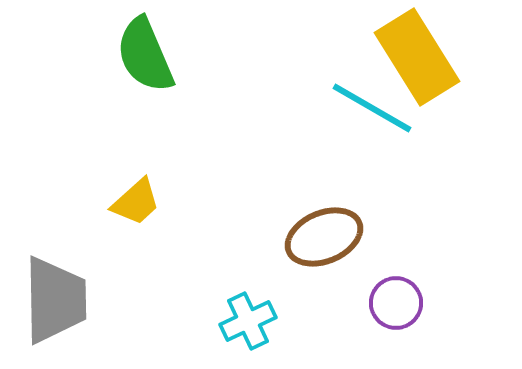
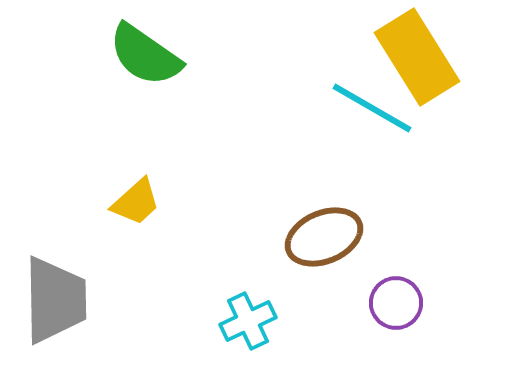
green semicircle: rotated 32 degrees counterclockwise
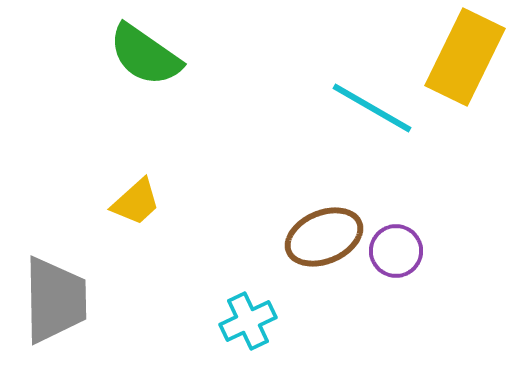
yellow rectangle: moved 48 px right; rotated 58 degrees clockwise
purple circle: moved 52 px up
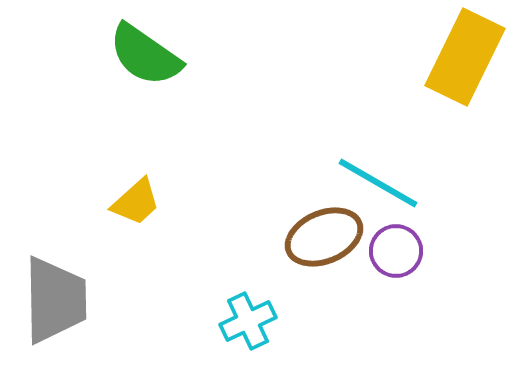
cyan line: moved 6 px right, 75 px down
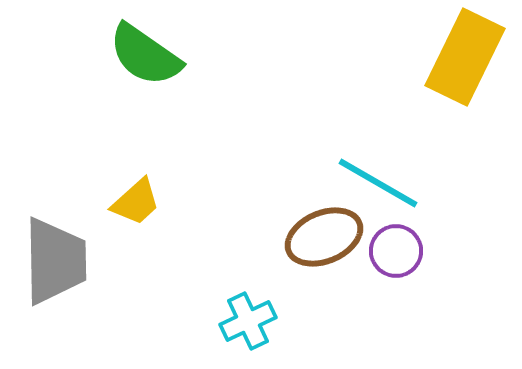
gray trapezoid: moved 39 px up
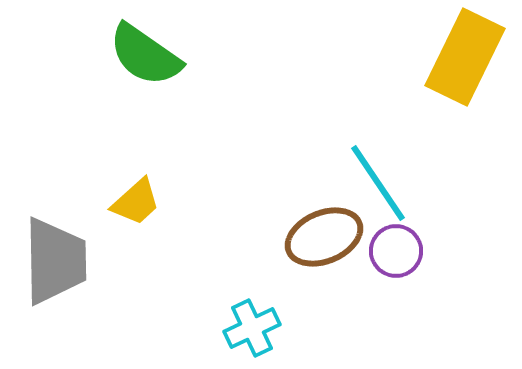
cyan line: rotated 26 degrees clockwise
cyan cross: moved 4 px right, 7 px down
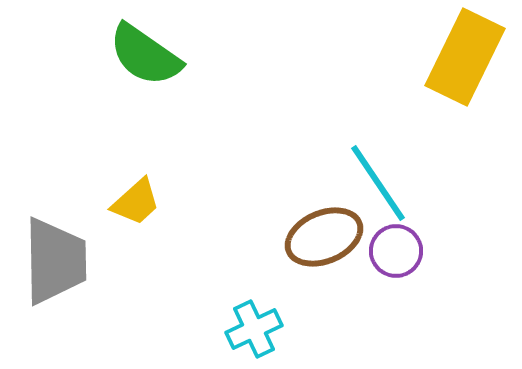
cyan cross: moved 2 px right, 1 px down
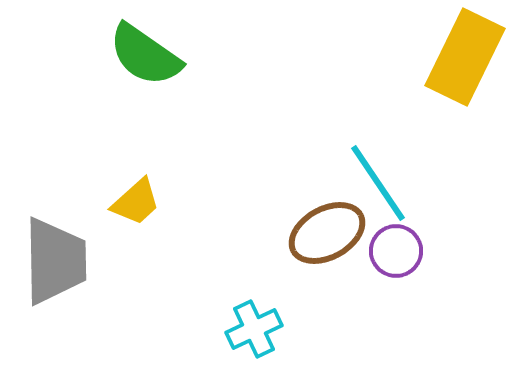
brown ellipse: moved 3 px right, 4 px up; rotated 6 degrees counterclockwise
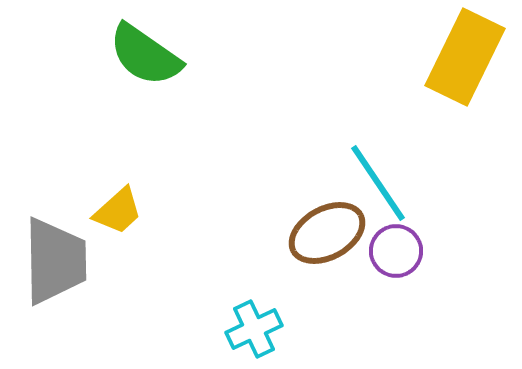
yellow trapezoid: moved 18 px left, 9 px down
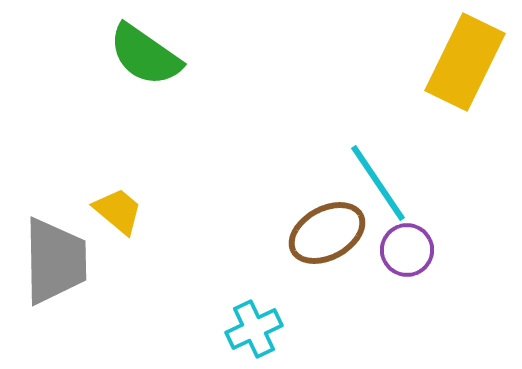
yellow rectangle: moved 5 px down
yellow trapezoid: rotated 98 degrees counterclockwise
purple circle: moved 11 px right, 1 px up
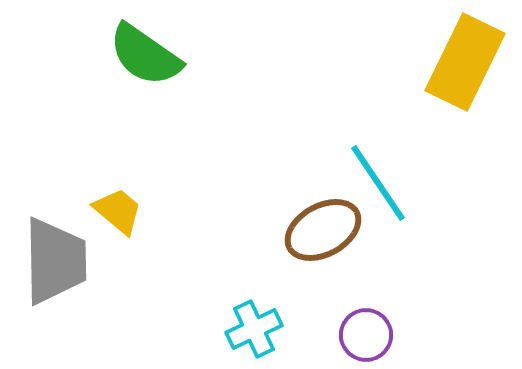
brown ellipse: moved 4 px left, 3 px up
purple circle: moved 41 px left, 85 px down
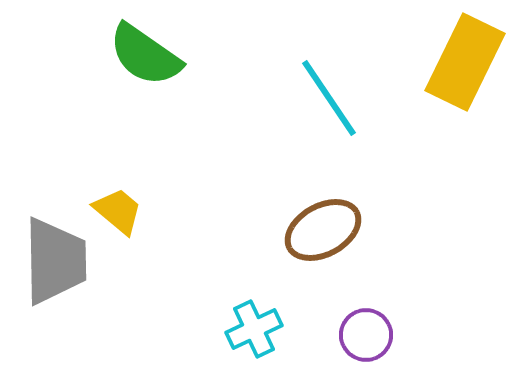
cyan line: moved 49 px left, 85 px up
